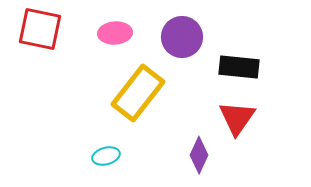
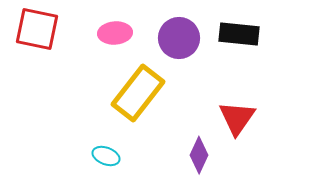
red square: moved 3 px left
purple circle: moved 3 px left, 1 px down
black rectangle: moved 33 px up
cyan ellipse: rotated 36 degrees clockwise
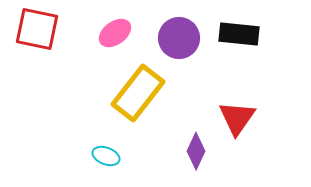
pink ellipse: rotated 32 degrees counterclockwise
purple diamond: moved 3 px left, 4 px up
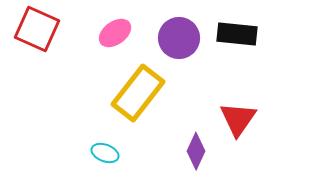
red square: rotated 12 degrees clockwise
black rectangle: moved 2 px left
red triangle: moved 1 px right, 1 px down
cyan ellipse: moved 1 px left, 3 px up
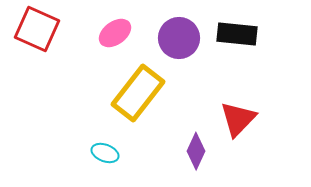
red triangle: rotated 9 degrees clockwise
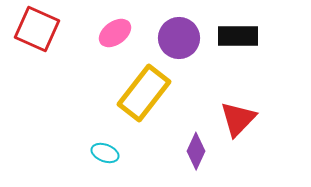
black rectangle: moved 1 px right, 2 px down; rotated 6 degrees counterclockwise
yellow rectangle: moved 6 px right
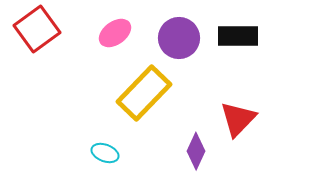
red square: rotated 30 degrees clockwise
yellow rectangle: rotated 6 degrees clockwise
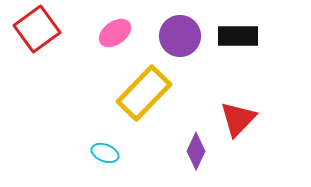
purple circle: moved 1 px right, 2 px up
